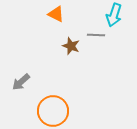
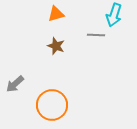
orange triangle: rotated 42 degrees counterclockwise
brown star: moved 15 px left
gray arrow: moved 6 px left, 2 px down
orange circle: moved 1 px left, 6 px up
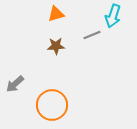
cyan arrow: moved 1 px left, 1 px down
gray line: moved 4 px left; rotated 24 degrees counterclockwise
brown star: rotated 24 degrees counterclockwise
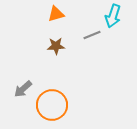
gray arrow: moved 8 px right, 5 px down
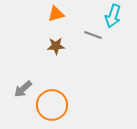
gray line: moved 1 px right; rotated 42 degrees clockwise
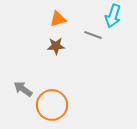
orange triangle: moved 2 px right, 5 px down
gray arrow: rotated 78 degrees clockwise
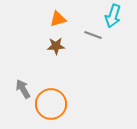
gray arrow: rotated 24 degrees clockwise
orange circle: moved 1 px left, 1 px up
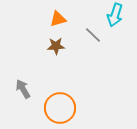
cyan arrow: moved 2 px right, 1 px up
gray line: rotated 24 degrees clockwise
orange circle: moved 9 px right, 4 px down
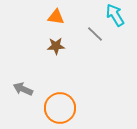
cyan arrow: rotated 130 degrees clockwise
orange triangle: moved 2 px left, 2 px up; rotated 24 degrees clockwise
gray line: moved 2 px right, 1 px up
gray arrow: rotated 36 degrees counterclockwise
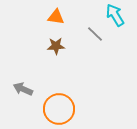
orange circle: moved 1 px left, 1 px down
